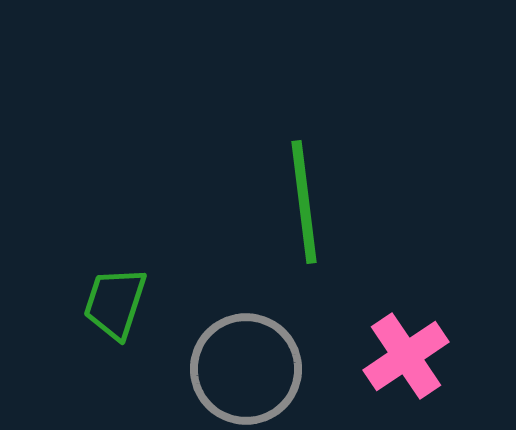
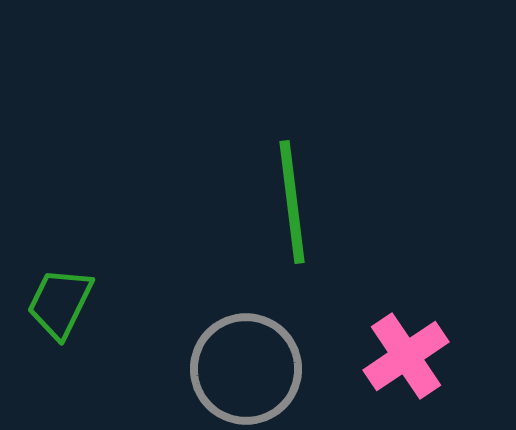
green line: moved 12 px left
green trapezoid: moved 55 px left; rotated 8 degrees clockwise
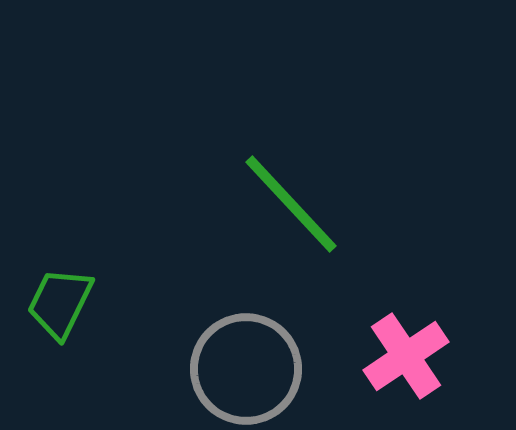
green line: moved 1 px left, 2 px down; rotated 36 degrees counterclockwise
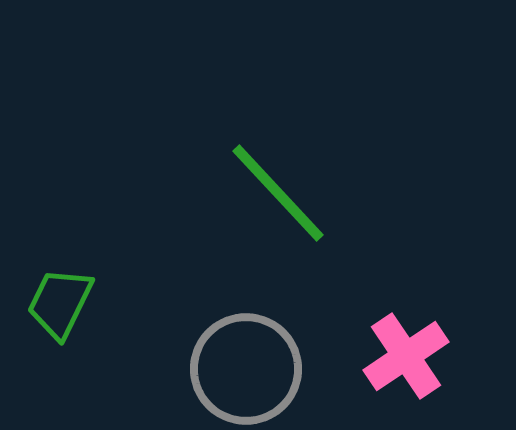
green line: moved 13 px left, 11 px up
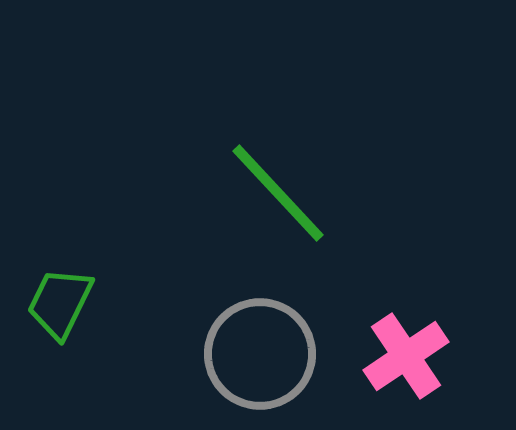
gray circle: moved 14 px right, 15 px up
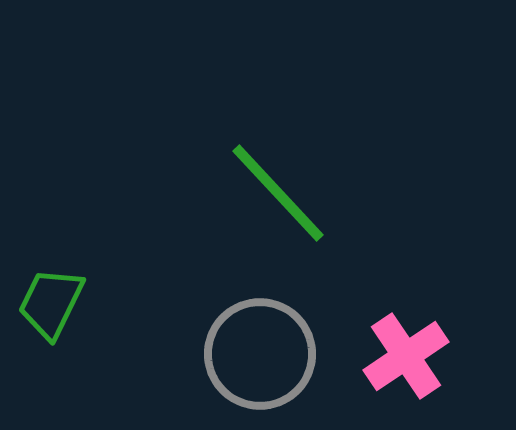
green trapezoid: moved 9 px left
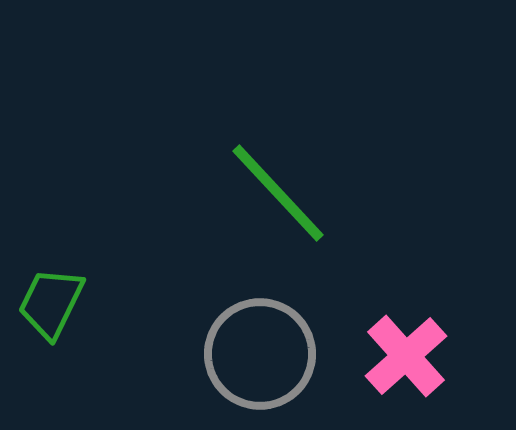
pink cross: rotated 8 degrees counterclockwise
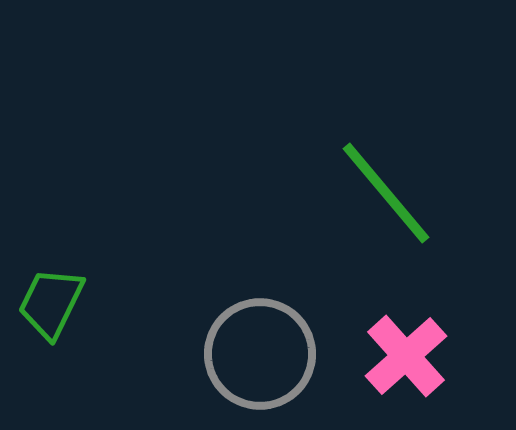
green line: moved 108 px right; rotated 3 degrees clockwise
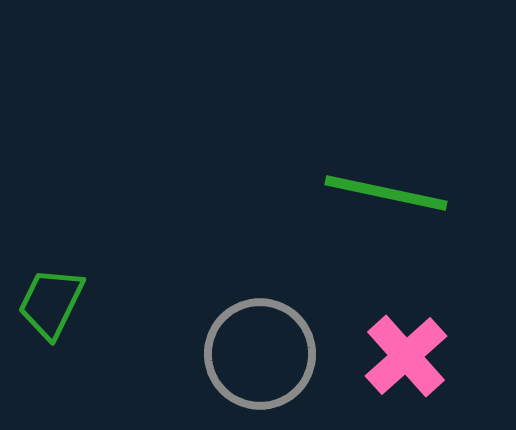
green line: rotated 38 degrees counterclockwise
